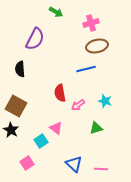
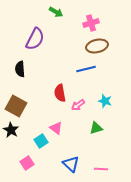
blue triangle: moved 3 px left
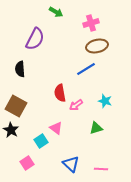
blue line: rotated 18 degrees counterclockwise
pink arrow: moved 2 px left
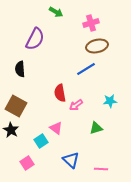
cyan star: moved 5 px right; rotated 24 degrees counterclockwise
blue triangle: moved 4 px up
